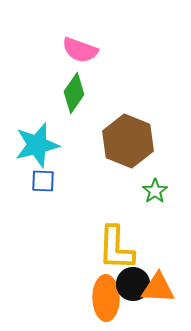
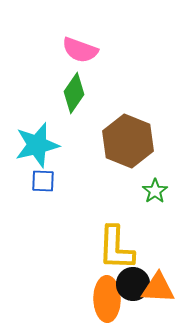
orange ellipse: moved 1 px right, 1 px down
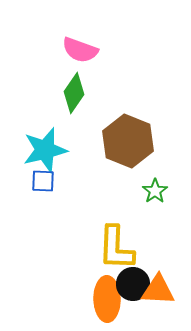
cyan star: moved 8 px right, 5 px down
orange triangle: moved 2 px down
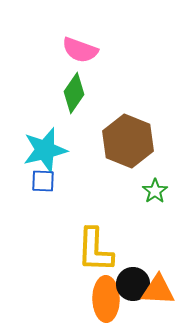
yellow L-shape: moved 21 px left, 2 px down
orange ellipse: moved 1 px left
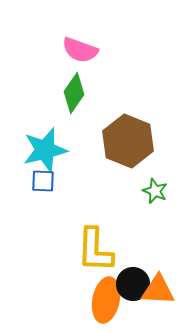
green star: rotated 15 degrees counterclockwise
orange ellipse: moved 1 px down; rotated 12 degrees clockwise
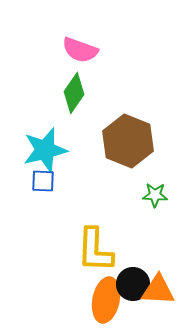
green star: moved 4 px down; rotated 20 degrees counterclockwise
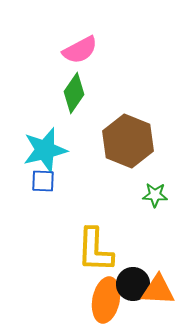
pink semicircle: rotated 48 degrees counterclockwise
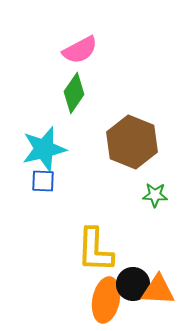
brown hexagon: moved 4 px right, 1 px down
cyan star: moved 1 px left, 1 px up
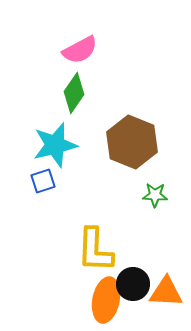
cyan star: moved 11 px right, 4 px up
blue square: rotated 20 degrees counterclockwise
orange triangle: moved 8 px right, 2 px down
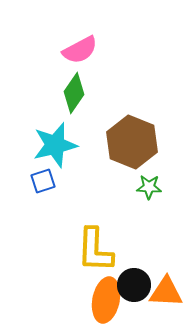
green star: moved 6 px left, 8 px up
black circle: moved 1 px right, 1 px down
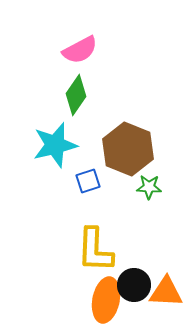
green diamond: moved 2 px right, 2 px down
brown hexagon: moved 4 px left, 7 px down
blue square: moved 45 px right
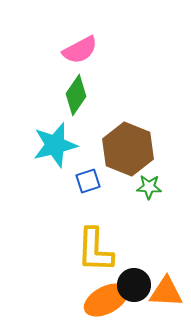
orange ellipse: rotated 51 degrees clockwise
